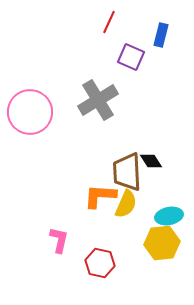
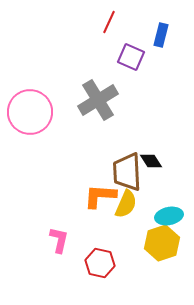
yellow hexagon: rotated 12 degrees counterclockwise
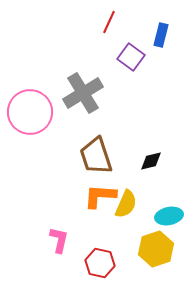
purple square: rotated 12 degrees clockwise
gray cross: moved 15 px left, 7 px up
black diamond: rotated 70 degrees counterclockwise
brown trapezoid: moved 31 px left, 16 px up; rotated 15 degrees counterclockwise
yellow hexagon: moved 6 px left, 6 px down
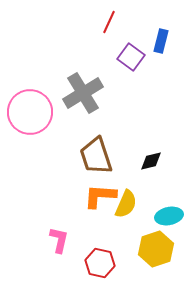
blue rectangle: moved 6 px down
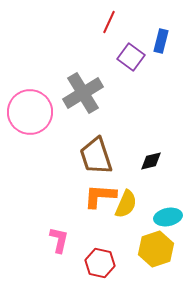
cyan ellipse: moved 1 px left, 1 px down
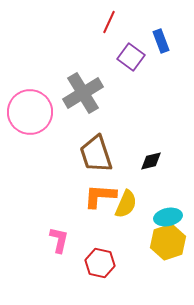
blue rectangle: rotated 35 degrees counterclockwise
brown trapezoid: moved 2 px up
yellow hexagon: moved 12 px right, 7 px up
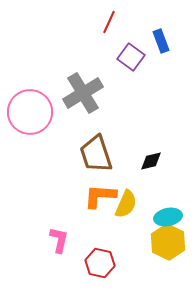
yellow hexagon: rotated 16 degrees counterclockwise
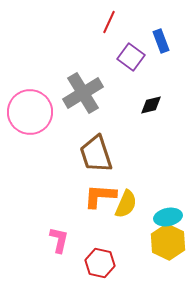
black diamond: moved 56 px up
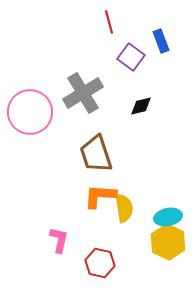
red line: rotated 40 degrees counterclockwise
black diamond: moved 10 px left, 1 px down
yellow semicircle: moved 2 px left, 4 px down; rotated 32 degrees counterclockwise
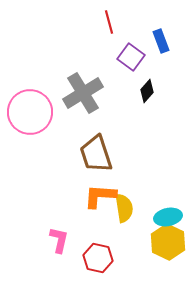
black diamond: moved 6 px right, 15 px up; rotated 35 degrees counterclockwise
red hexagon: moved 2 px left, 5 px up
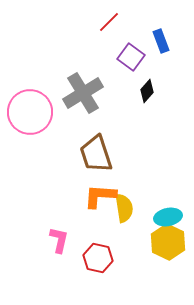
red line: rotated 60 degrees clockwise
